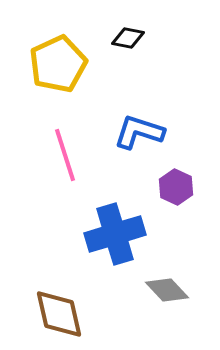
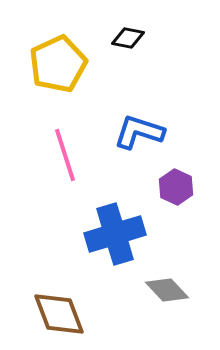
brown diamond: rotated 8 degrees counterclockwise
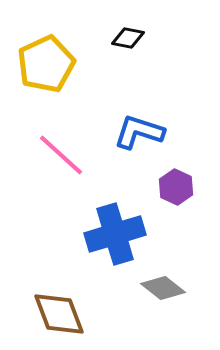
yellow pentagon: moved 12 px left
pink line: moved 4 px left; rotated 30 degrees counterclockwise
gray diamond: moved 4 px left, 2 px up; rotated 9 degrees counterclockwise
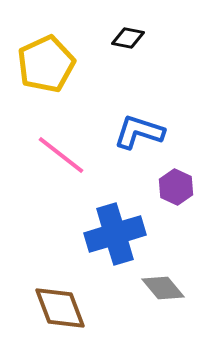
pink line: rotated 4 degrees counterclockwise
gray diamond: rotated 12 degrees clockwise
brown diamond: moved 1 px right, 6 px up
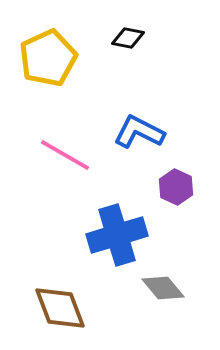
yellow pentagon: moved 2 px right, 6 px up
blue L-shape: rotated 9 degrees clockwise
pink line: moved 4 px right; rotated 8 degrees counterclockwise
blue cross: moved 2 px right, 1 px down
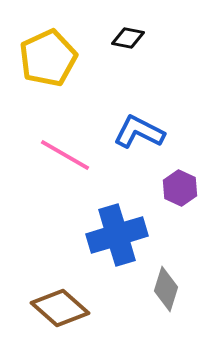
purple hexagon: moved 4 px right, 1 px down
gray diamond: moved 3 px right, 1 px down; rotated 57 degrees clockwise
brown diamond: rotated 28 degrees counterclockwise
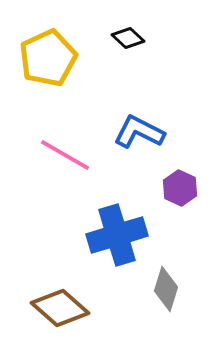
black diamond: rotated 32 degrees clockwise
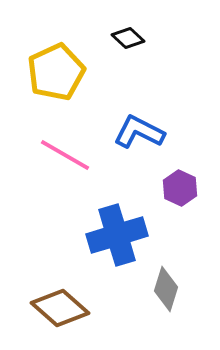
yellow pentagon: moved 8 px right, 14 px down
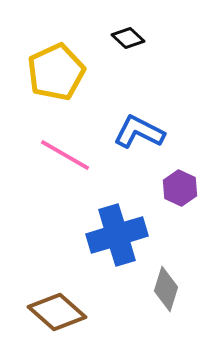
brown diamond: moved 3 px left, 4 px down
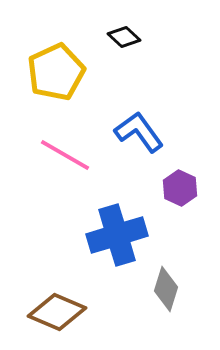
black diamond: moved 4 px left, 1 px up
blue L-shape: rotated 27 degrees clockwise
brown diamond: rotated 18 degrees counterclockwise
